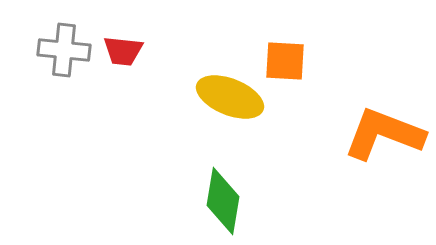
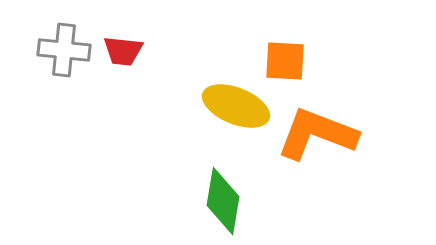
yellow ellipse: moved 6 px right, 9 px down
orange L-shape: moved 67 px left
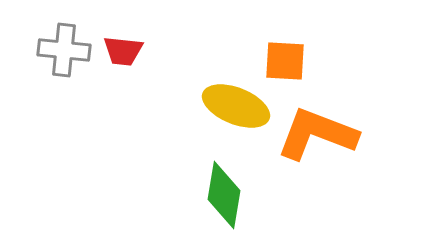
green diamond: moved 1 px right, 6 px up
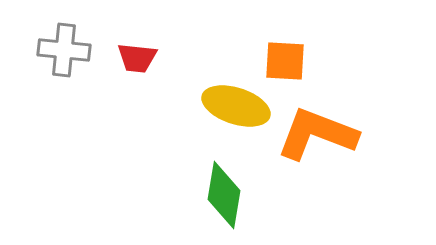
red trapezoid: moved 14 px right, 7 px down
yellow ellipse: rotated 4 degrees counterclockwise
